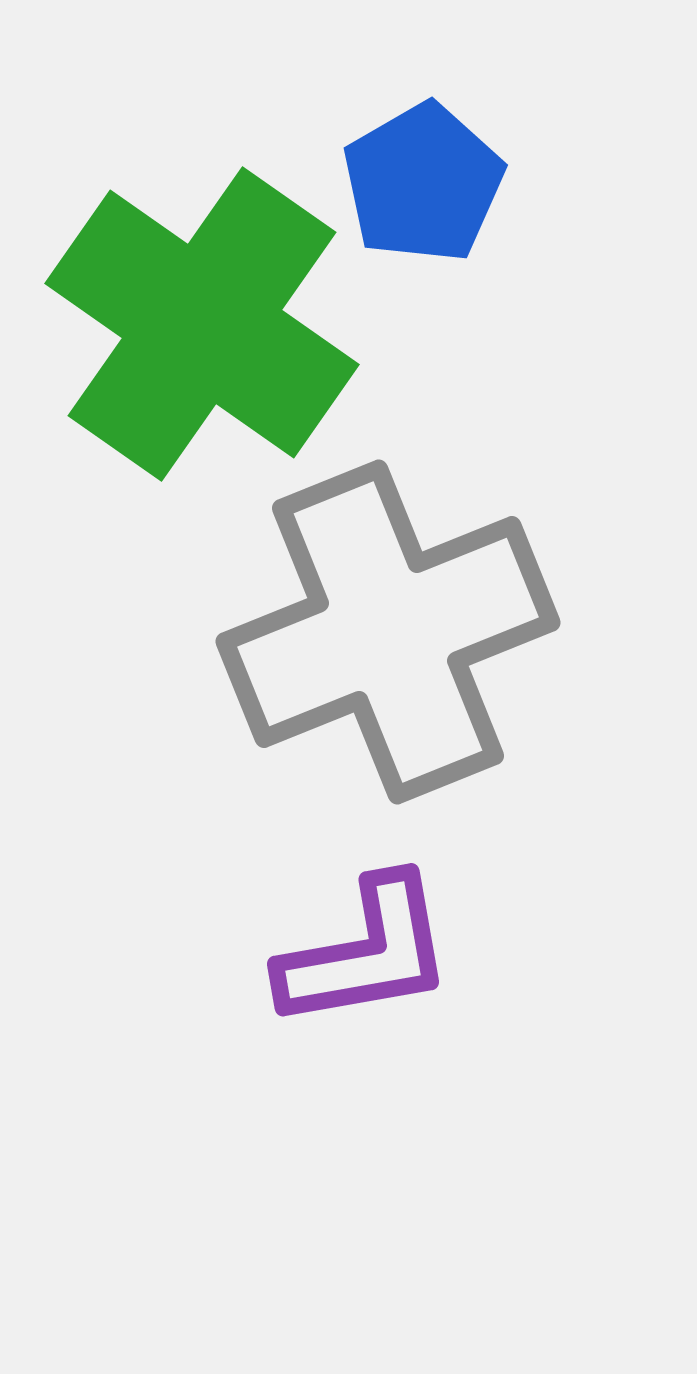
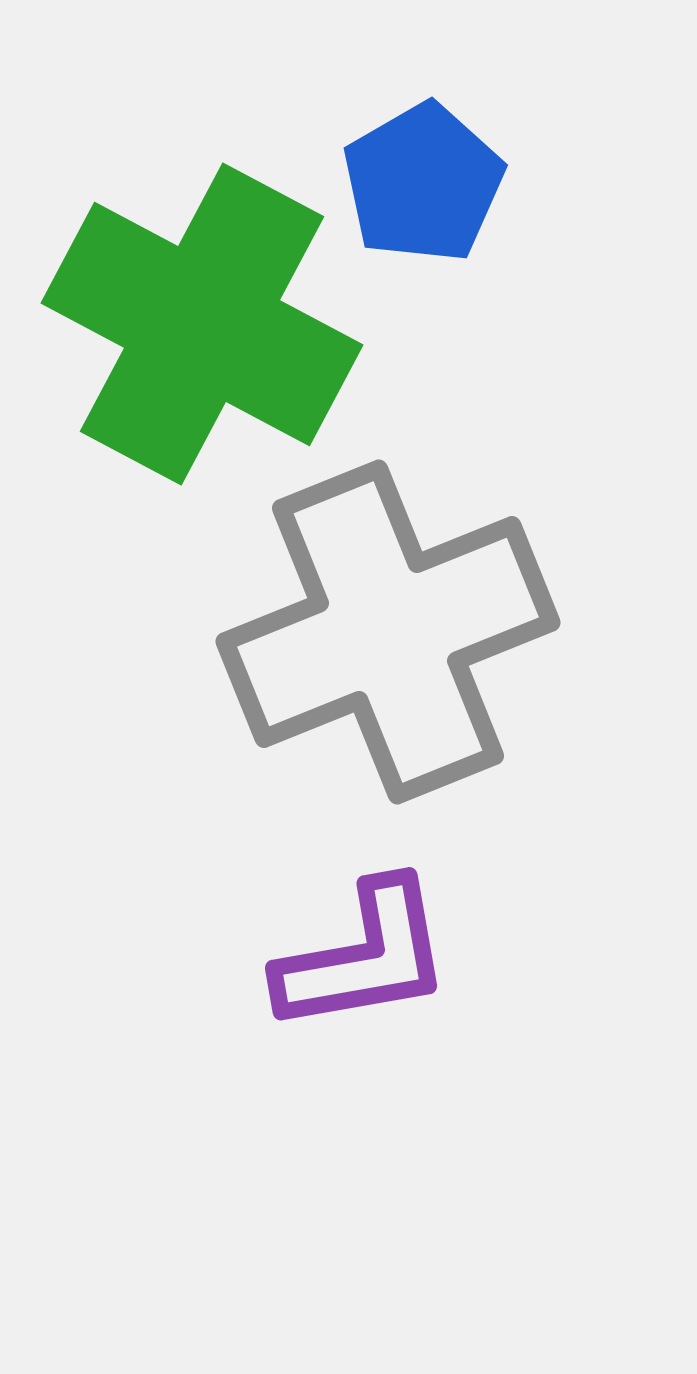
green cross: rotated 7 degrees counterclockwise
purple L-shape: moved 2 px left, 4 px down
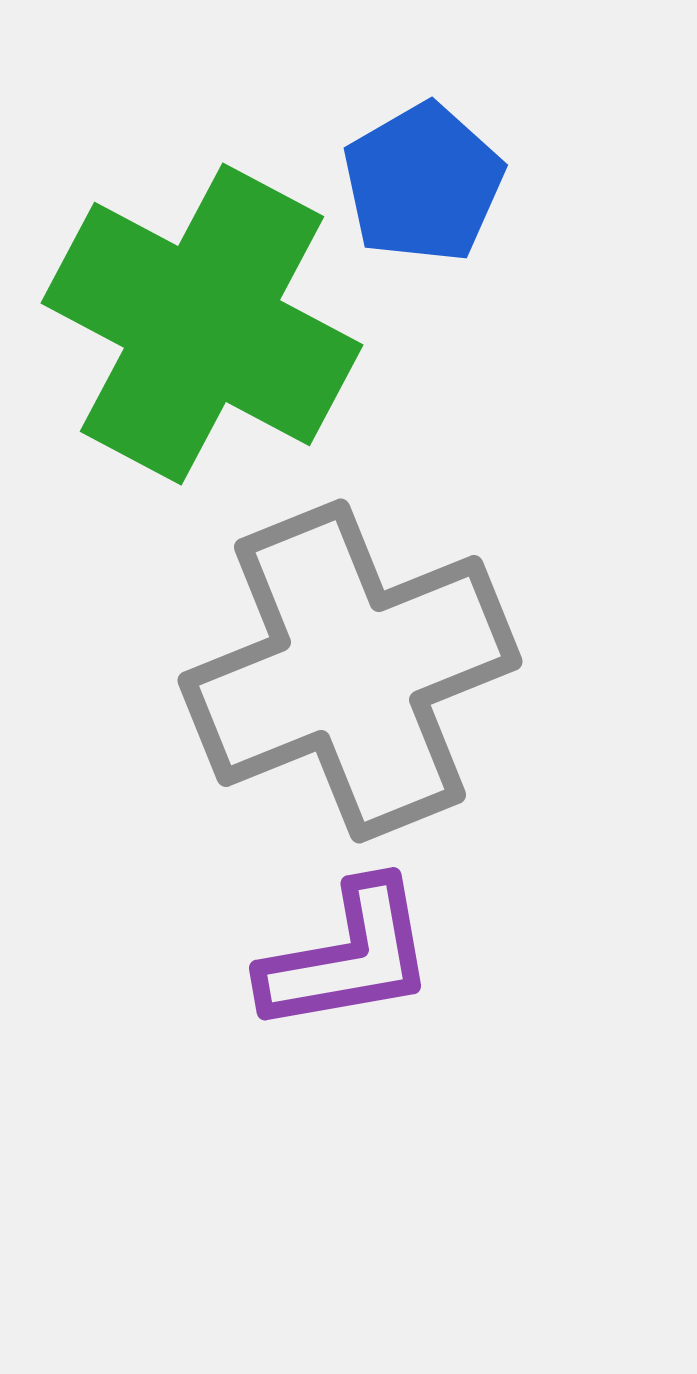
gray cross: moved 38 px left, 39 px down
purple L-shape: moved 16 px left
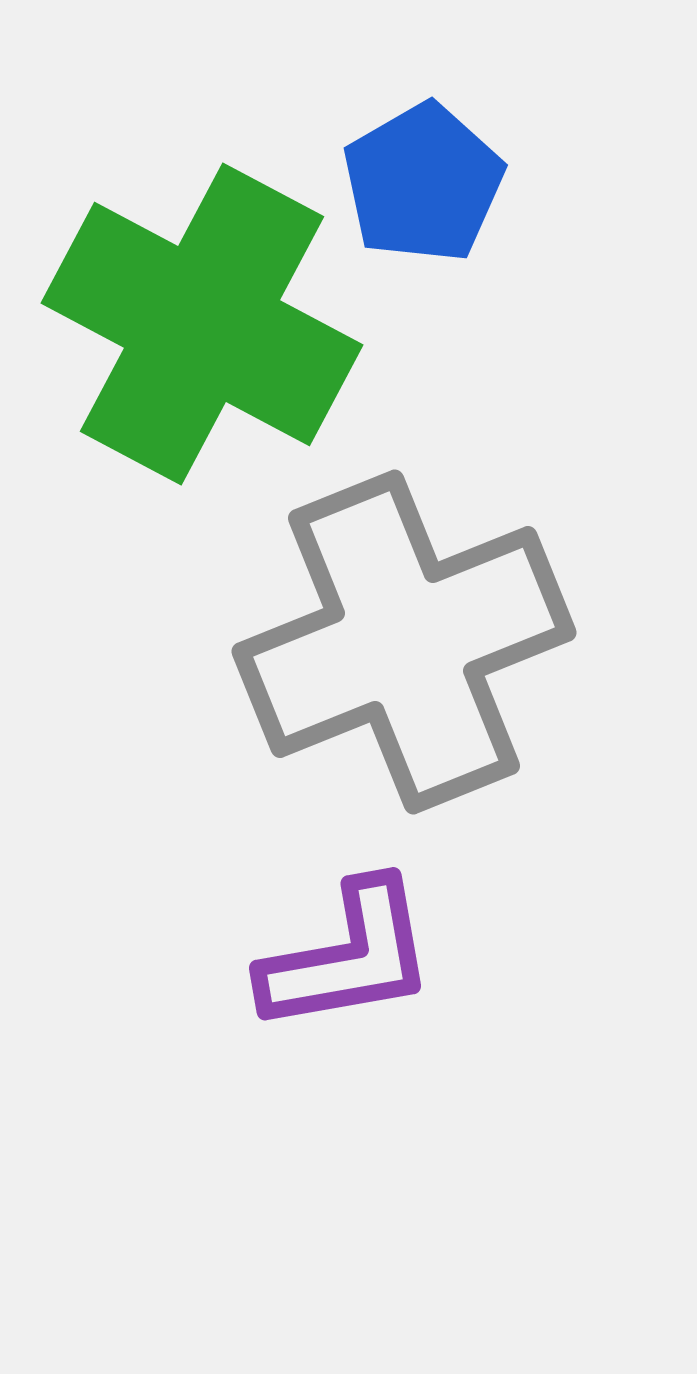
gray cross: moved 54 px right, 29 px up
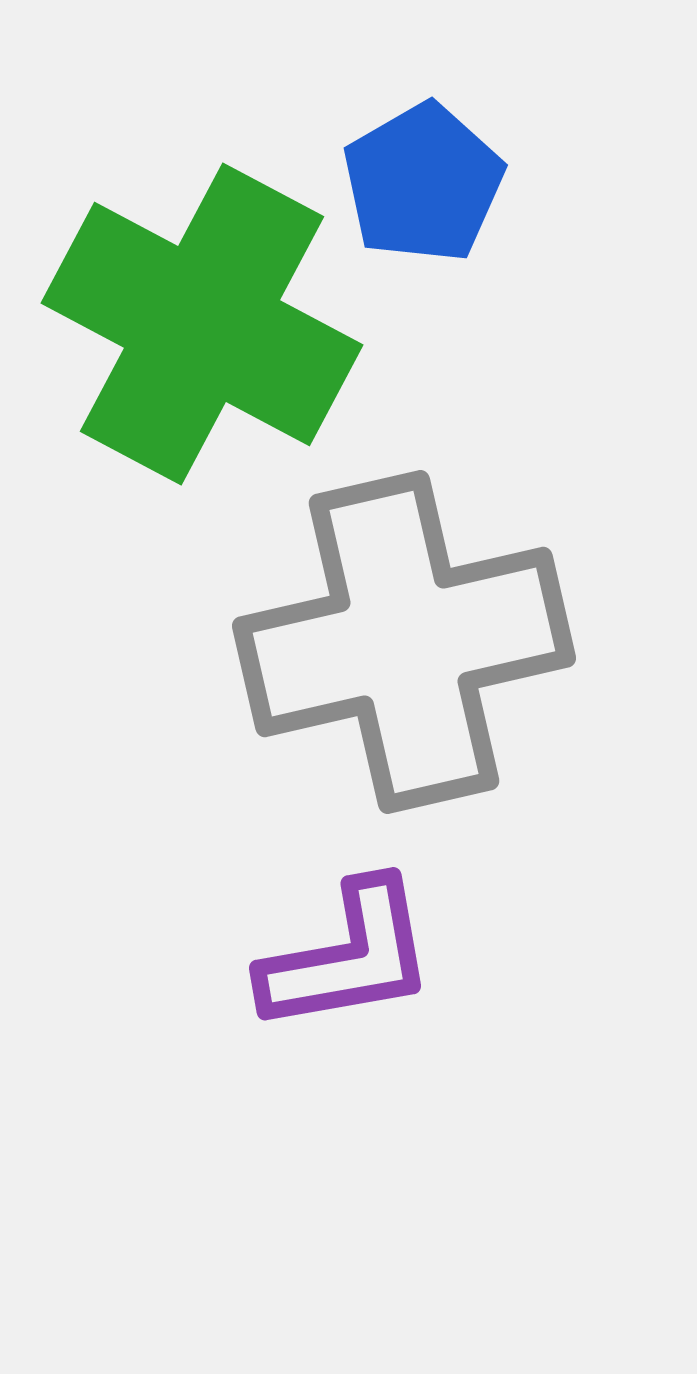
gray cross: rotated 9 degrees clockwise
